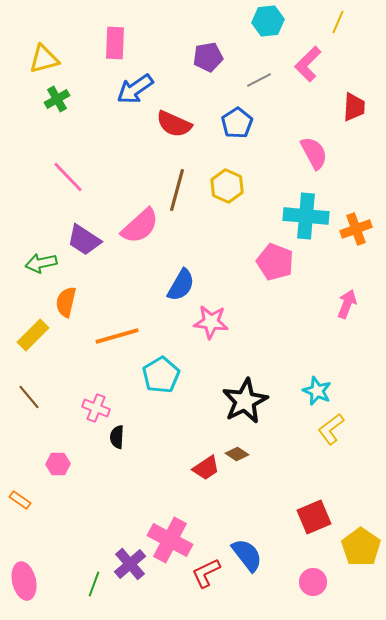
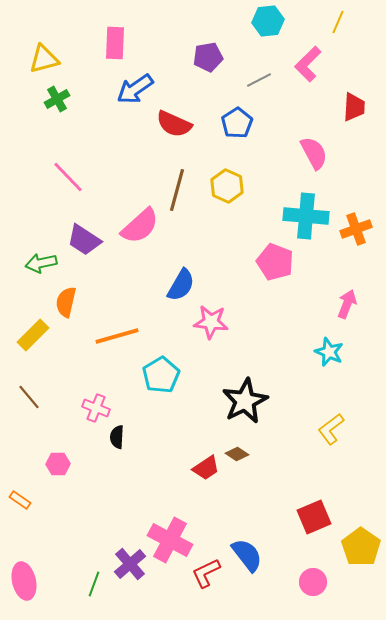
cyan star at (317, 391): moved 12 px right, 39 px up
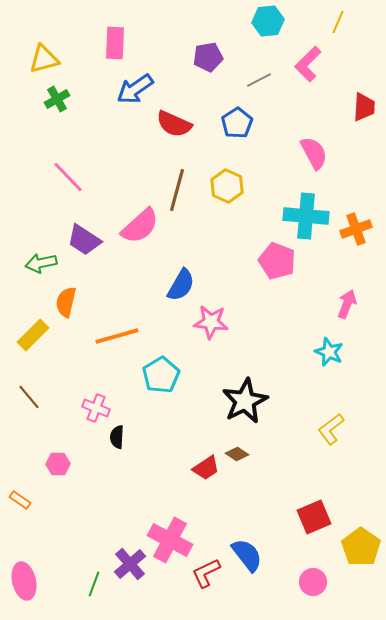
red trapezoid at (354, 107): moved 10 px right
pink pentagon at (275, 262): moved 2 px right, 1 px up
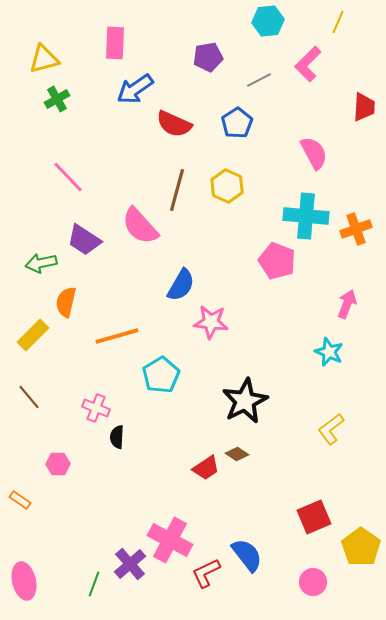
pink semicircle at (140, 226): rotated 90 degrees clockwise
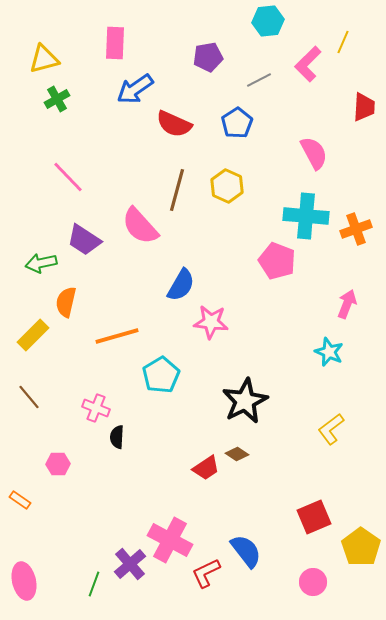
yellow line at (338, 22): moved 5 px right, 20 px down
blue semicircle at (247, 555): moved 1 px left, 4 px up
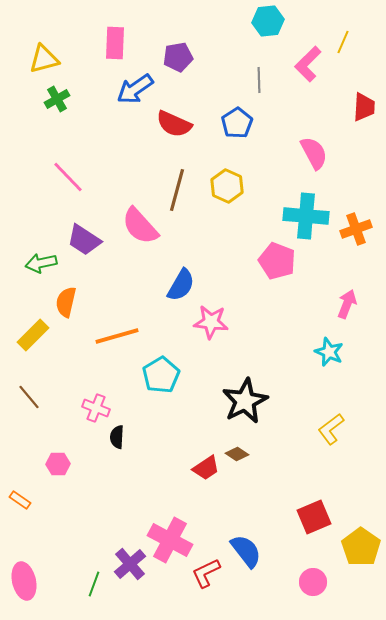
purple pentagon at (208, 57): moved 30 px left
gray line at (259, 80): rotated 65 degrees counterclockwise
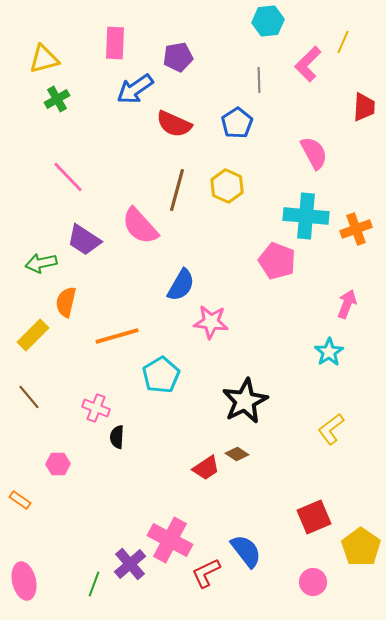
cyan star at (329, 352): rotated 16 degrees clockwise
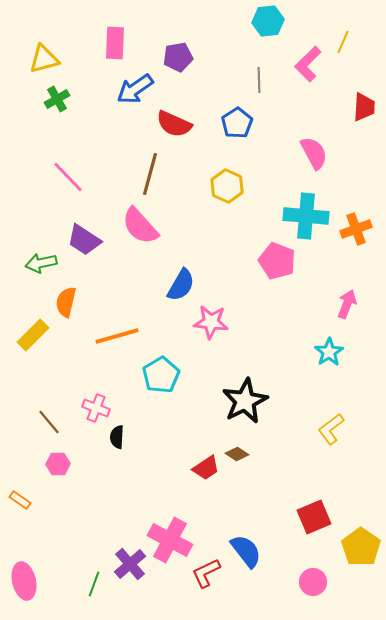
brown line at (177, 190): moved 27 px left, 16 px up
brown line at (29, 397): moved 20 px right, 25 px down
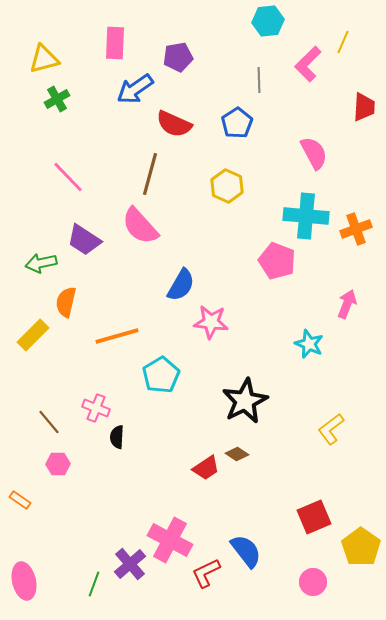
cyan star at (329, 352): moved 20 px left, 8 px up; rotated 16 degrees counterclockwise
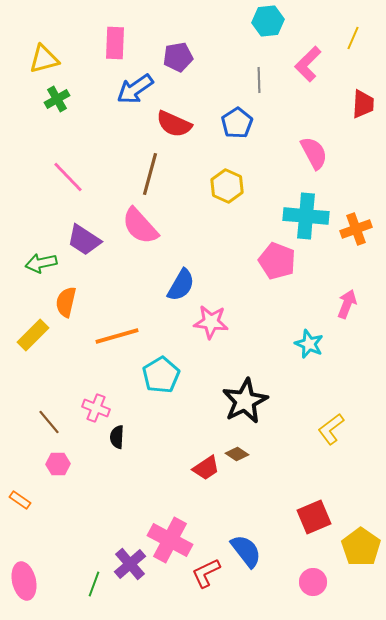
yellow line at (343, 42): moved 10 px right, 4 px up
red trapezoid at (364, 107): moved 1 px left, 3 px up
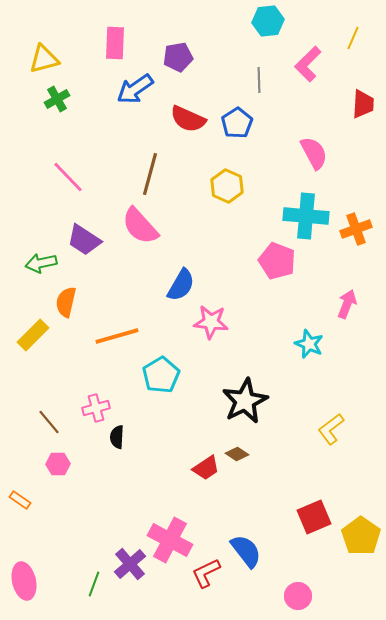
red semicircle at (174, 124): moved 14 px right, 5 px up
pink cross at (96, 408): rotated 36 degrees counterclockwise
yellow pentagon at (361, 547): moved 11 px up
pink circle at (313, 582): moved 15 px left, 14 px down
